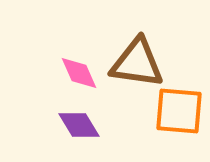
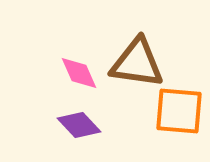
purple diamond: rotated 12 degrees counterclockwise
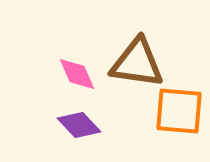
pink diamond: moved 2 px left, 1 px down
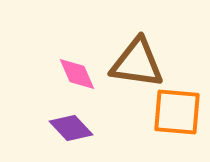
orange square: moved 2 px left, 1 px down
purple diamond: moved 8 px left, 3 px down
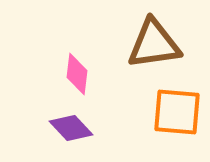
brown triangle: moved 17 px right, 19 px up; rotated 16 degrees counterclockwise
pink diamond: rotated 30 degrees clockwise
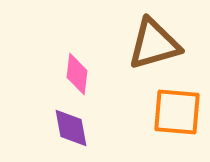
brown triangle: rotated 8 degrees counterclockwise
purple diamond: rotated 33 degrees clockwise
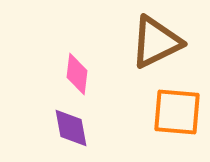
brown triangle: moved 2 px right, 2 px up; rotated 10 degrees counterclockwise
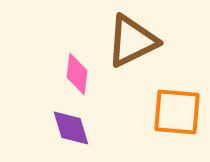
brown triangle: moved 24 px left, 1 px up
purple diamond: rotated 6 degrees counterclockwise
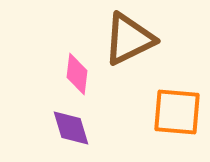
brown triangle: moved 3 px left, 2 px up
